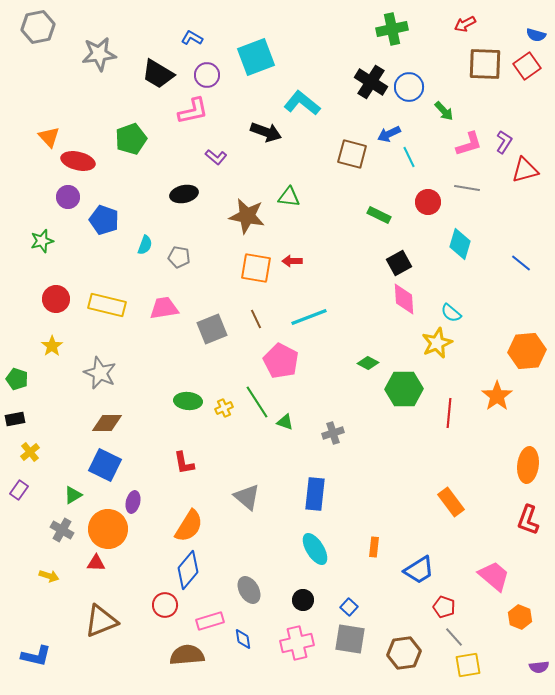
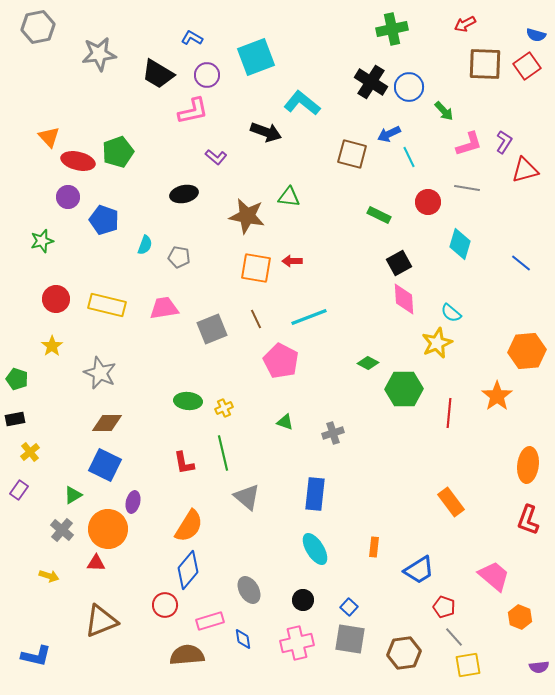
green pentagon at (131, 139): moved 13 px left, 13 px down
green line at (257, 402): moved 34 px left, 51 px down; rotated 20 degrees clockwise
gray cross at (62, 530): rotated 10 degrees clockwise
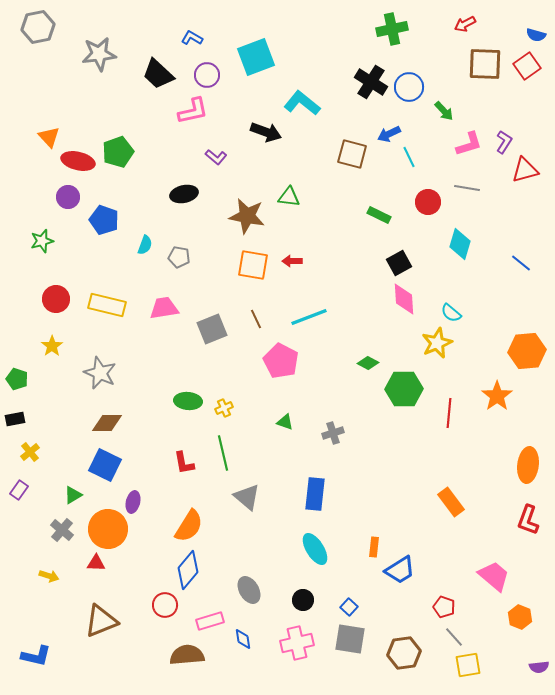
black trapezoid at (158, 74): rotated 12 degrees clockwise
orange square at (256, 268): moved 3 px left, 3 px up
blue trapezoid at (419, 570): moved 19 px left
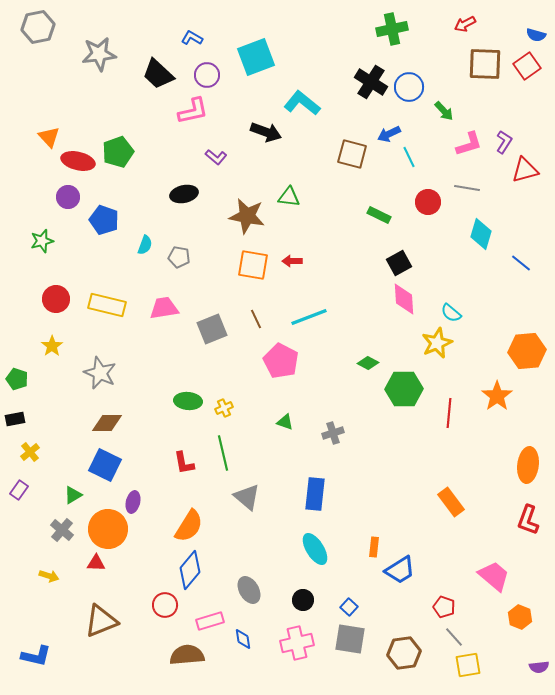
cyan diamond at (460, 244): moved 21 px right, 10 px up
blue diamond at (188, 570): moved 2 px right
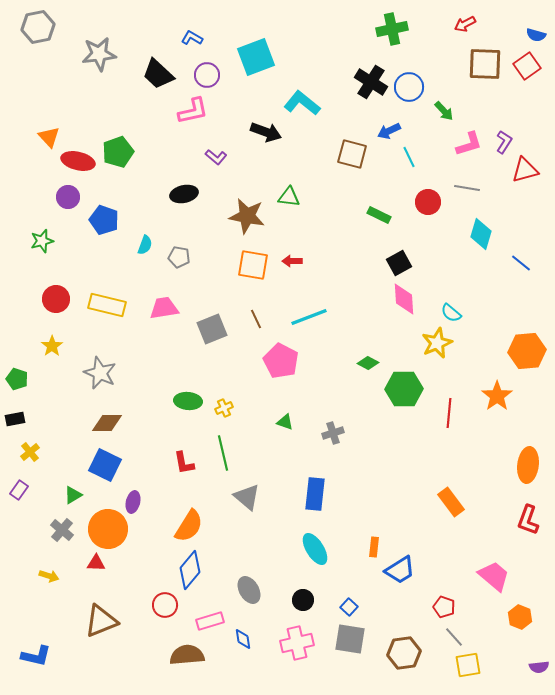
blue arrow at (389, 134): moved 3 px up
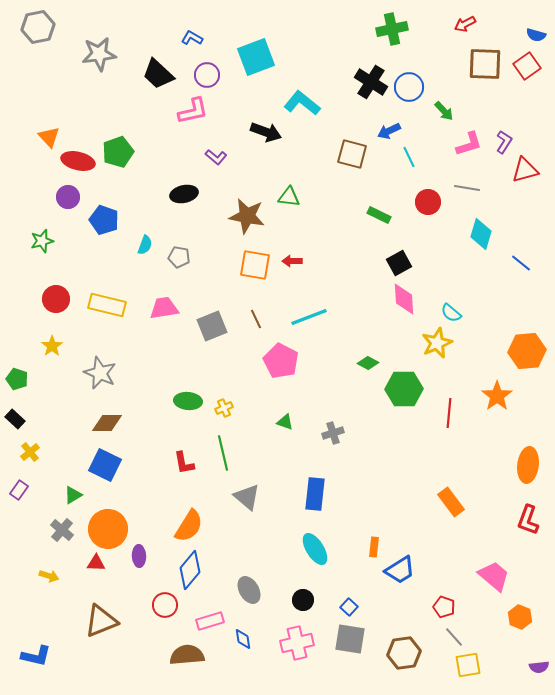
orange square at (253, 265): moved 2 px right
gray square at (212, 329): moved 3 px up
black rectangle at (15, 419): rotated 54 degrees clockwise
purple ellipse at (133, 502): moved 6 px right, 54 px down; rotated 15 degrees counterclockwise
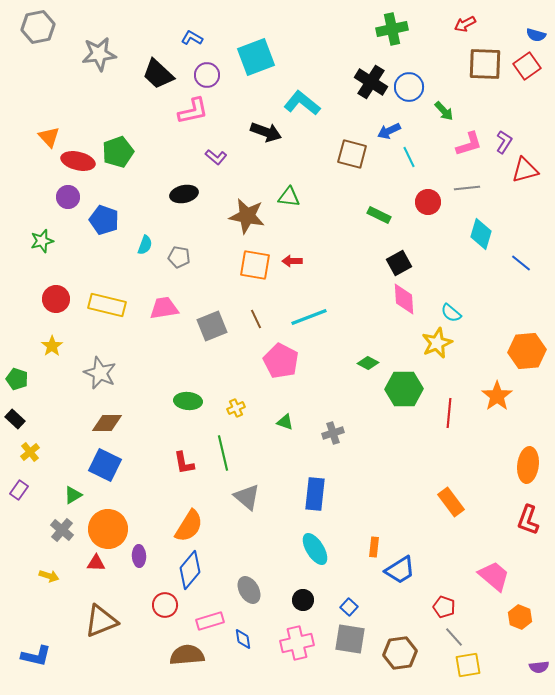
gray line at (467, 188): rotated 15 degrees counterclockwise
yellow cross at (224, 408): moved 12 px right
brown hexagon at (404, 653): moved 4 px left
